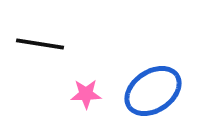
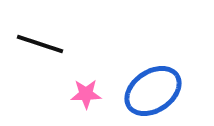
black line: rotated 9 degrees clockwise
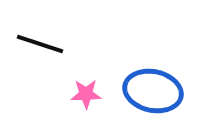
blue ellipse: rotated 46 degrees clockwise
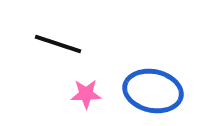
black line: moved 18 px right
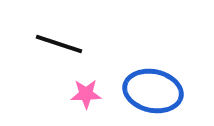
black line: moved 1 px right
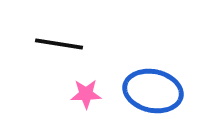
black line: rotated 9 degrees counterclockwise
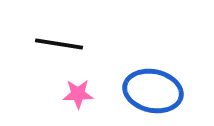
pink star: moved 8 px left
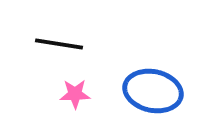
pink star: moved 3 px left
